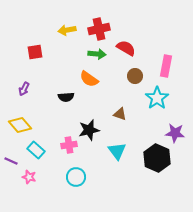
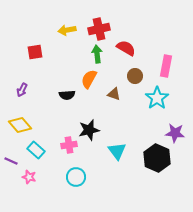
green arrow: rotated 102 degrees counterclockwise
orange semicircle: rotated 84 degrees clockwise
purple arrow: moved 2 px left, 1 px down
black semicircle: moved 1 px right, 2 px up
brown triangle: moved 6 px left, 20 px up
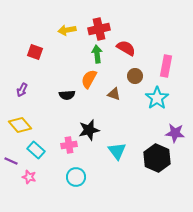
red square: rotated 28 degrees clockwise
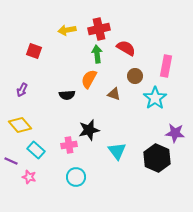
red square: moved 1 px left, 1 px up
cyan star: moved 2 px left
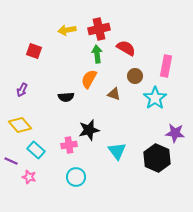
black semicircle: moved 1 px left, 2 px down
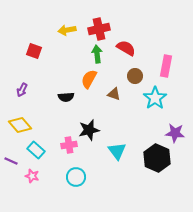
pink star: moved 3 px right, 1 px up
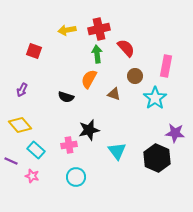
red semicircle: rotated 18 degrees clockwise
black semicircle: rotated 21 degrees clockwise
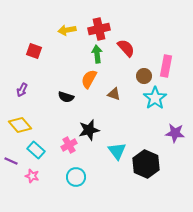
brown circle: moved 9 px right
pink cross: rotated 21 degrees counterclockwise
black hexagon: moved 11 px left, 6 px down
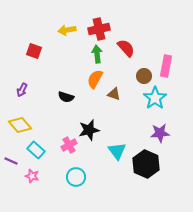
orange semicircle: moved 6 px right
purple star: moved 15 px left; rotated 12 degrees counterclockwise
